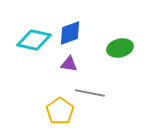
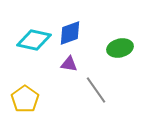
gray line: moved 6 px right, 3 px up; rotated 44 degrees clockwise
yellow pentagon: moved 35 px left, 12 px up
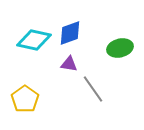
gray line: moved 3 px left, 1 px up
